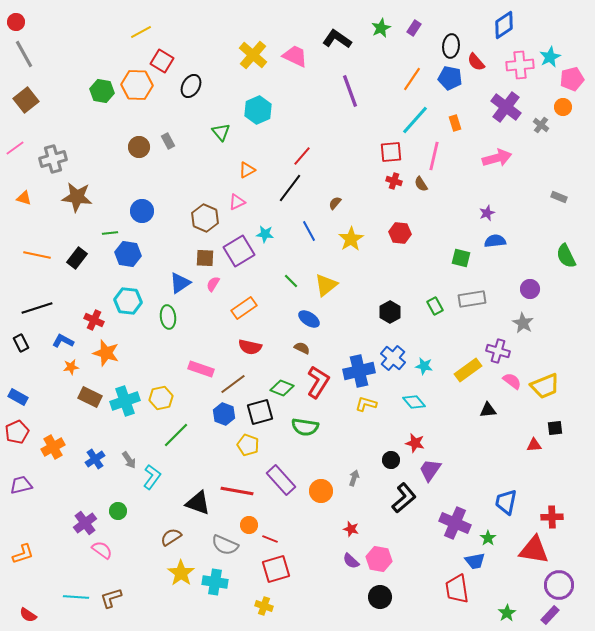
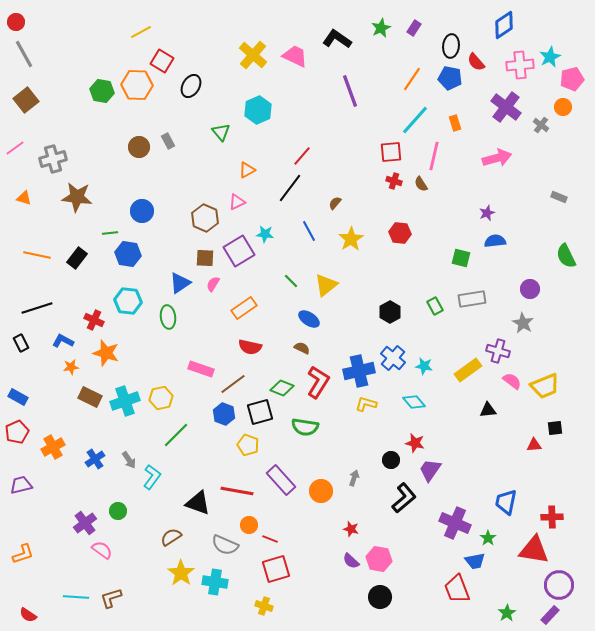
red trapezoid at (457, 589): rotated 12 degrees counterclockwise
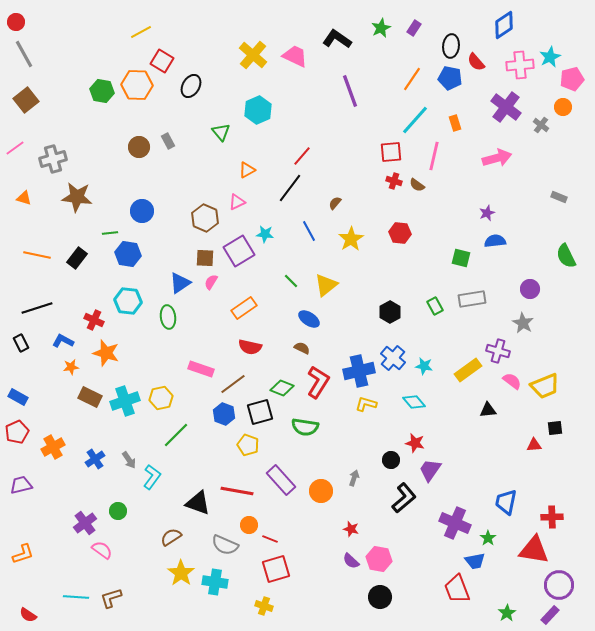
brown semicircle at (421, 184): moved 4 px left, 1 px down; rotated 21 degrees counterclockwise
pink semicircle at (213, 284): moved 2 px left, 2 px up
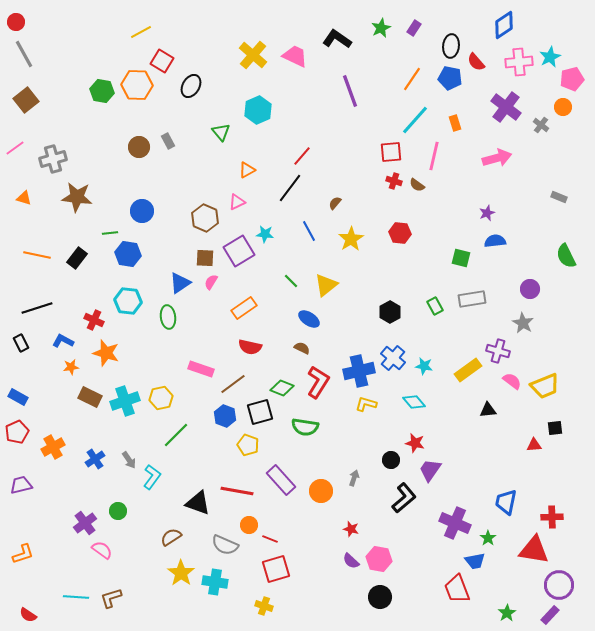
pink cross at (520, 65): moved 1 px left, 3 px up
blue hexagon at (224, 414): moved 1 px right, 2 px down
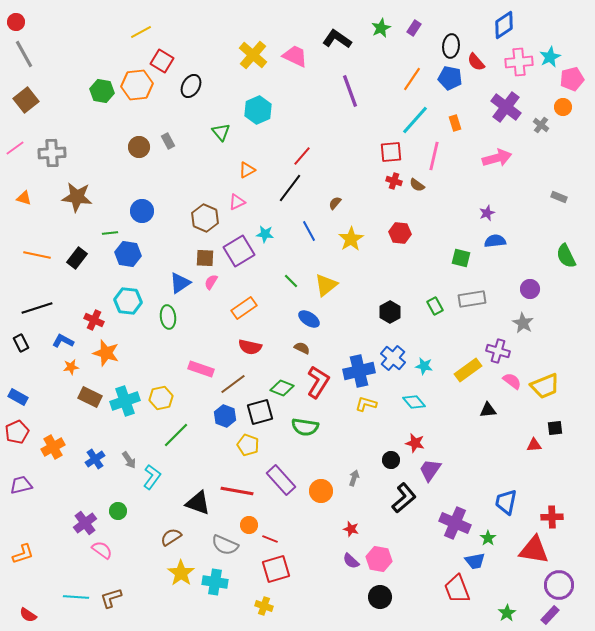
orange hexagon at (137, 85): rotated 8 degrees counterclockwise
gray cross at (53, 159): moved 1 px left, 6 px up; rotated 12 degrees clockwise
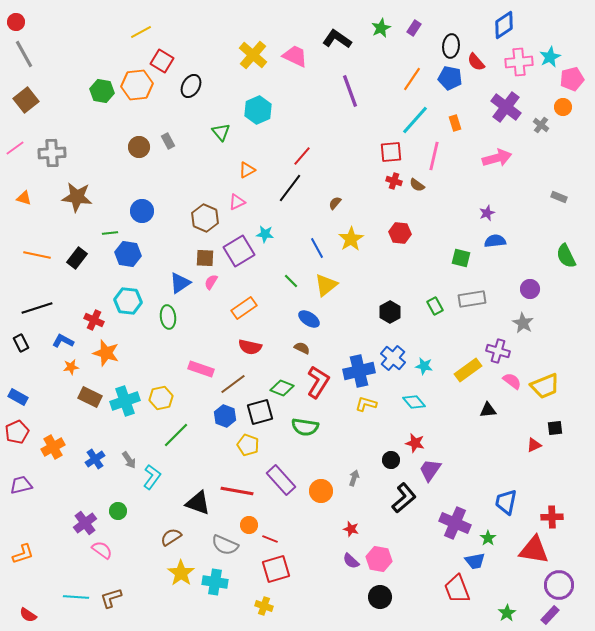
blue line at (309, 231): moved 8 px right, 17 px down
red triangle at (534, 445): rotated 21 degrees counterclockwise
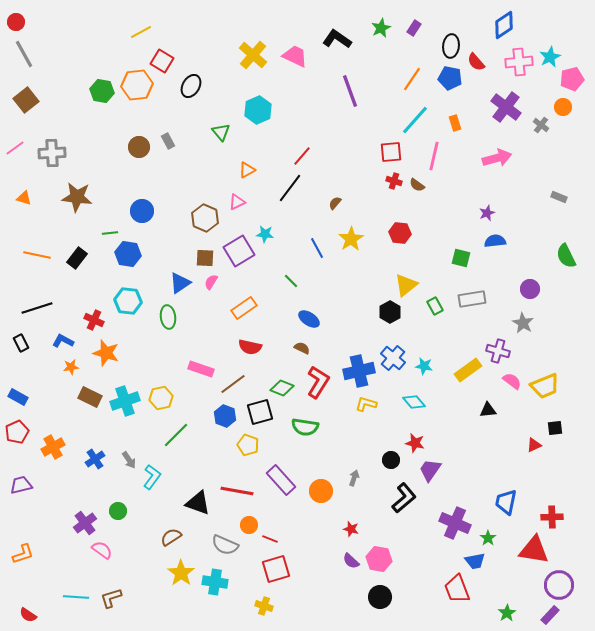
yellow triangle at (326, 285): moved 80 px right
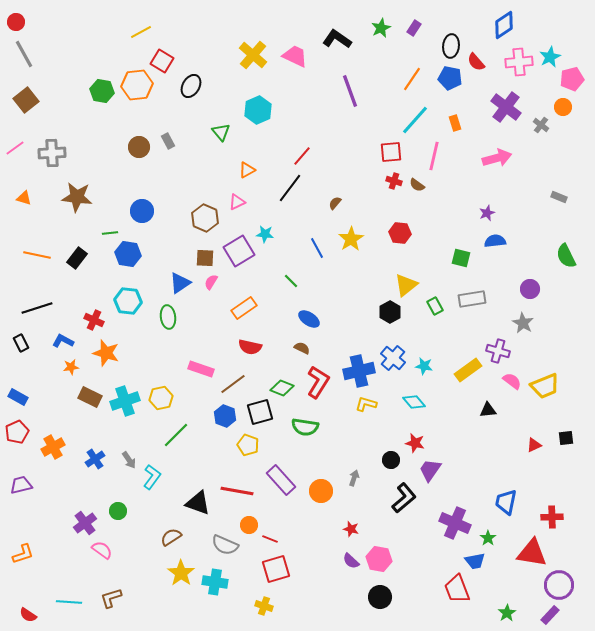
black square at (555, 428): moved 11 px right, 10 px down
red triangle at (534, 550): moved 2 px left, 3 px down
cyan line at (76, 597): moved 7 px left, 5 px down
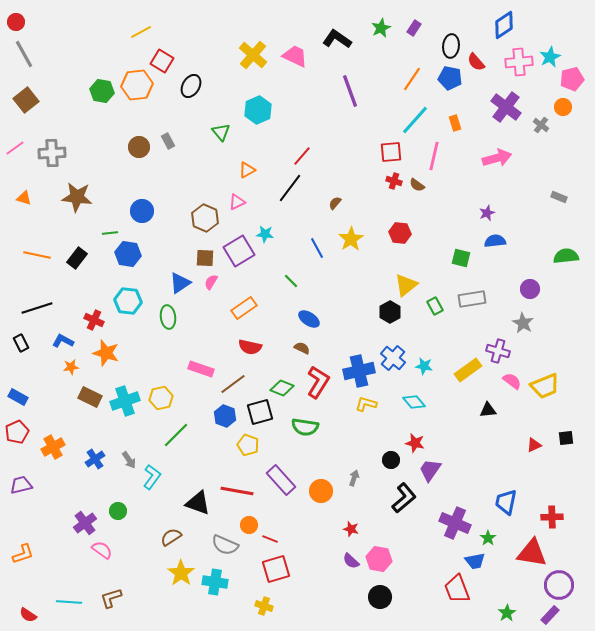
green semicircle at (566, 256): rotated 110 degrees clockwise
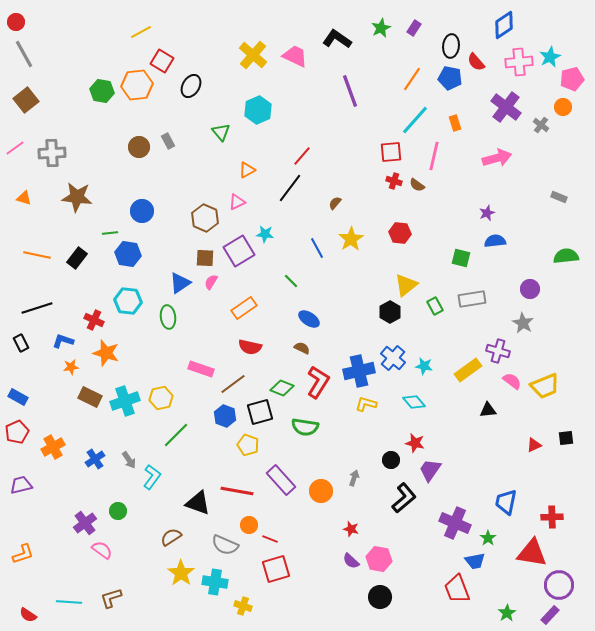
blue L-shape at (63, 341): rotated 10 degrees counterclockwise
yellow cross at (264, 606): moved 21 px left
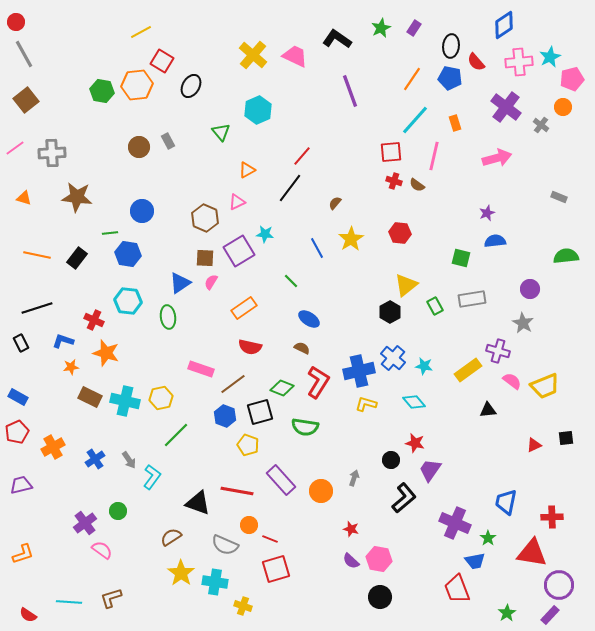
cyan cross at (125, 401): rotated 32 degrees clockwise
